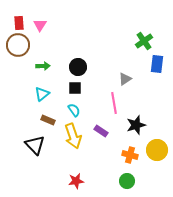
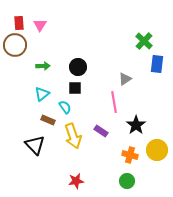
green cross: rotated 12 degrees counterclockwise
brown circle: moved 3 px left
pink line: moved 1 px up
cyan semicircle: moved 9 px left, 3 px up
black star: rotated 18 degrees counterclockwise
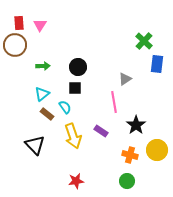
brown rectangle: moved 1 px left, 6 px up; rotated 16 degrees clockwise
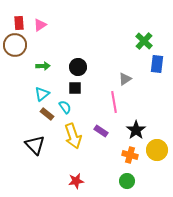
pink triangle: rotated 24 degrees clockwise
black star: moved 5 px down
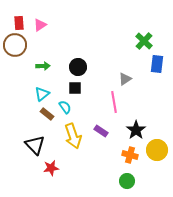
red star: moved 25 px left, 13 px up
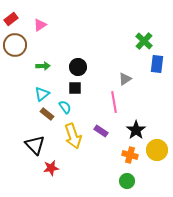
red rectangle: moved 8 px left, 4 px up; rotated 56 degrees clockwise
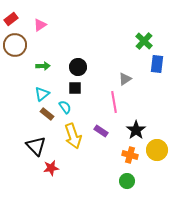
black triangle: moved 1 px right, 1 px down
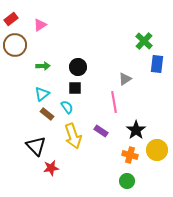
cyan semicircle: moved 2 px right
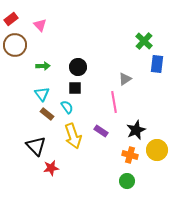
pink triangle: rotated 40 degrees counterclockwise
cyan triangle: rotated 28 degrees counterclockwise
black star: rotated 12 degrees clockwise
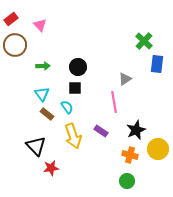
yellow circle: moved 1 px right, 1 px up
